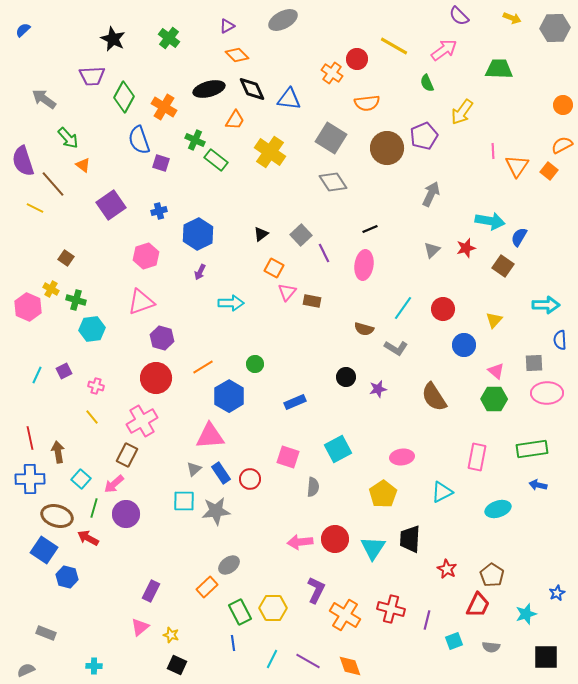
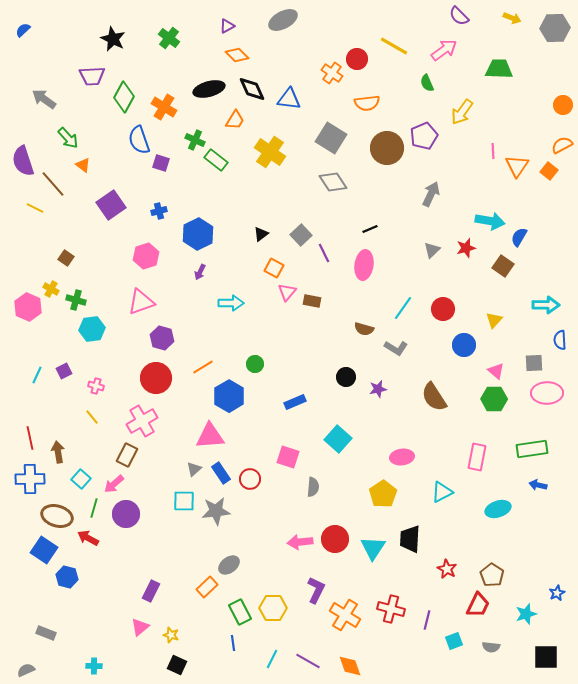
cyan square at (338, 449): moved 10 px up; rotated 20 degrees counterclockwise
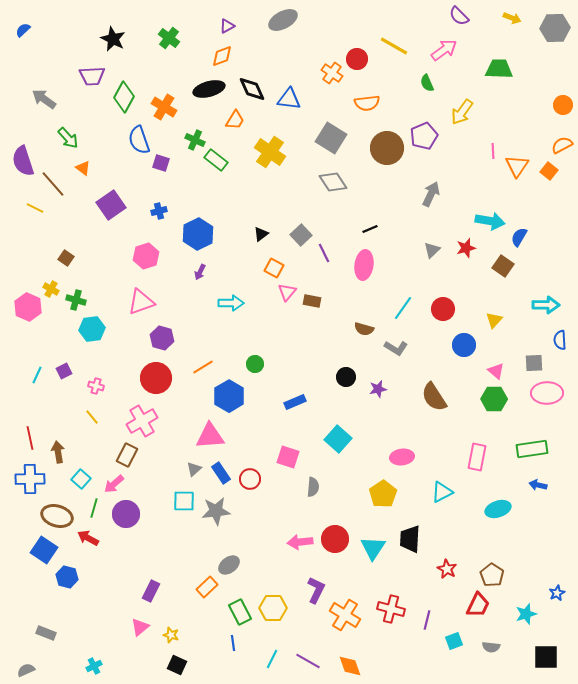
orange diamond at (237, 55): moved 15 px left, 1 px down; rotated 65 degrees counterclockwise
orange triangle at (83, 165): moved 3 px down
cyan cross at (94, 666): rotated 28 degrees counterclockwise
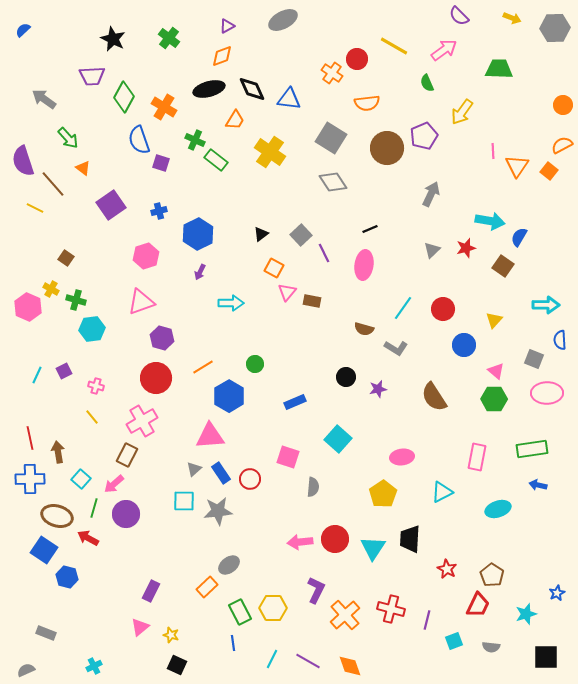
gray square at (534, 363): moved 4 px up; rotated 24 degrees clockwise
gray star at (216, 511): moved 2 px right
orange cross at (345, 615): rotated 16 degrees clockwise
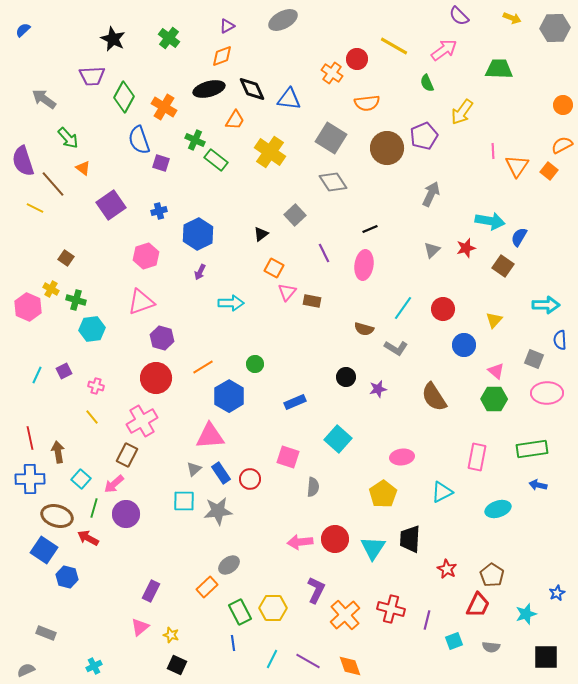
gray square at (301, 235): moved 6 px left, 20 px up
